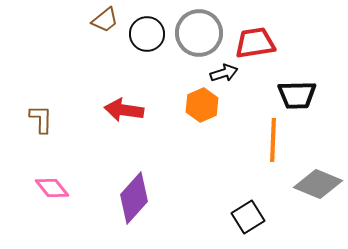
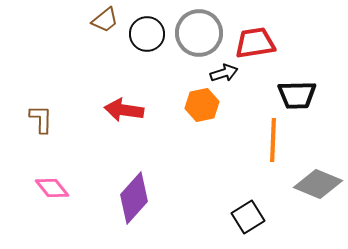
orange hexagon: rotated 12 degrees clockwise
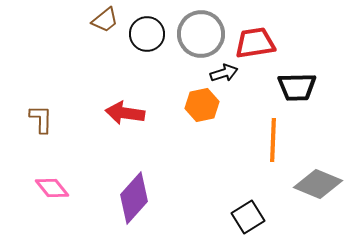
gray circle: moved 2 px right, 1 px down
black trapezoid: moved 8 px up
red arrow: moved 1 px right, 3 px down
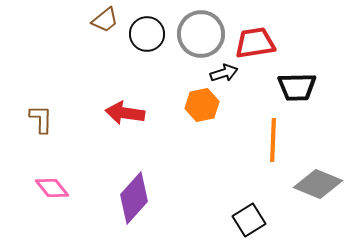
black square: moved 1 px right, 3 px down
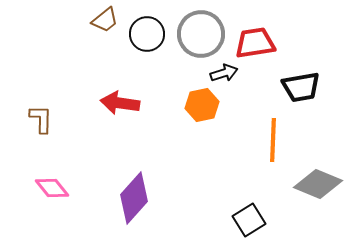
black trapezoid: moved 4 px right; rotated 9 degrees counterclockwise
red arrow: moved 5 px left, 10 px up
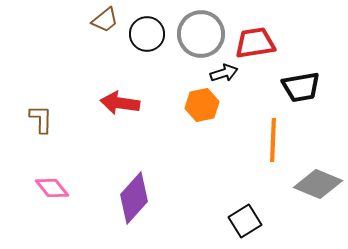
black square: moved 4 px left, 1 px down
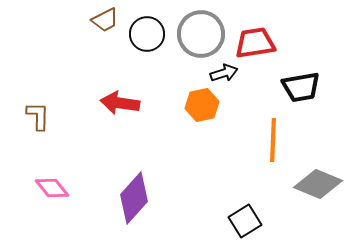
brown trapezoid: rotated 12 degrees clockwise
brown L-shape: moved 3 px left, 3 px up
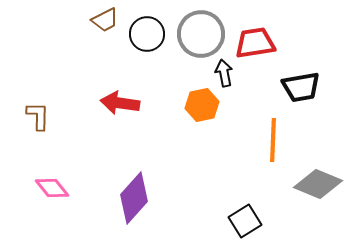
black arrow: rotated 84 degrees counterclockwise
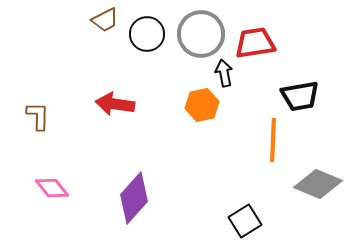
black trapezoid: moved 1 px left, 9 px down
red arrow: moved 5 px left, 1 px down
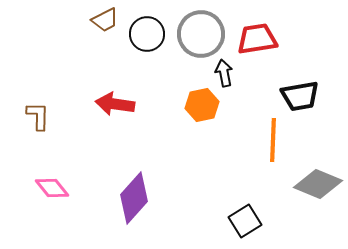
red trapezoid: moved 2 px right, 4 px up
